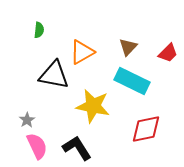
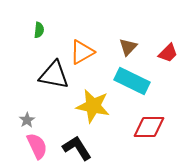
red diamond: moved 3 px right, 2 px up; rotated 12 degrees clockwise
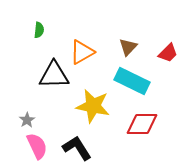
black triangle: rotated 12 degrees counterclockwise
red diamond: moved 7 px left, 3 px up
